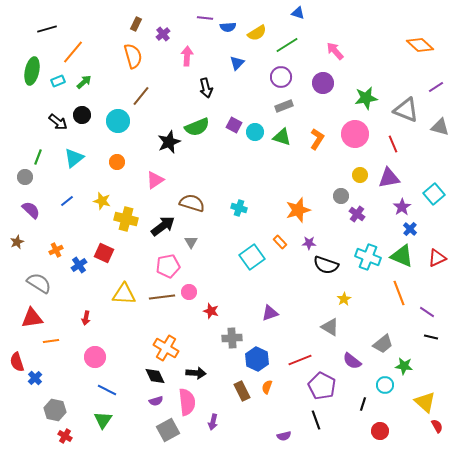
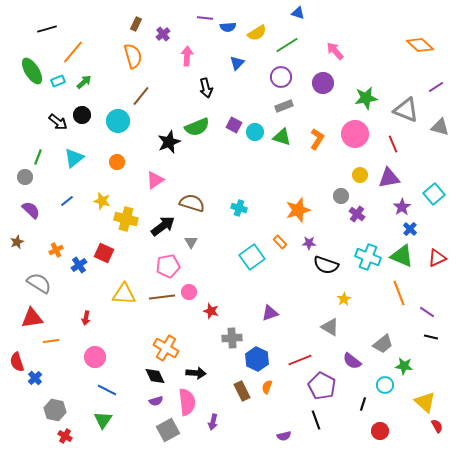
green ellipse at (32, 71): rotated 44 degrees counterclockwise
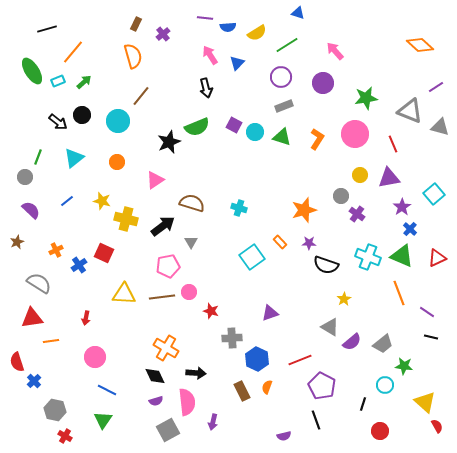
pink arrow at (187, 56): moved 23 px right, 1 px up; rotated 36 degrees counterclockwise
gray triangle at (406, 110): moved 4 px right, 1 px down
orange star at (298, 210): moved 6 px right
purple semicircle at (352, 361): moved 19 px up; rotated 78 degrees counterclockwise
blue cross at (35, 378): moved 1 px left, 3 px down
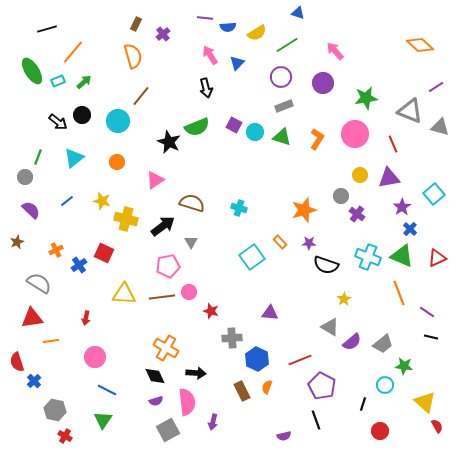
black star at (169, 142): rotated 25 degrees counterclockwise
purple triangle at (270, 313): rotated 24 degrees clockwise
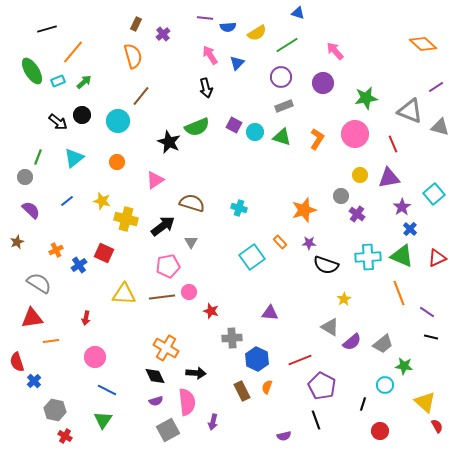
orange diamond at (420, 45): moved 3 px right, 1 px up
cyan cross at (368, 257): rotated 25 degrees counterclockwise
